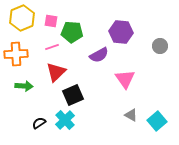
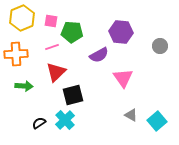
pink triangle: moved 2 px left, 1 px up
black square: rotated 10 degrees clockwise
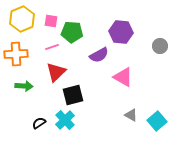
yellow hexagon: moved 1 px down
pink triangle: moved 1 px up; rotated 25 degrees counterclockwise
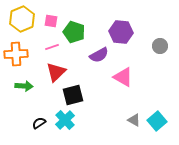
green pentagon: moved 2 px right; rotated 15 degrees clockwise
gray triangle: moved 3 px right, 5 px down
